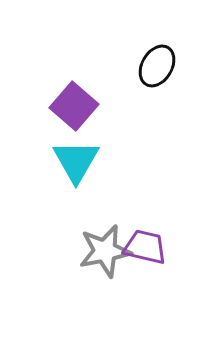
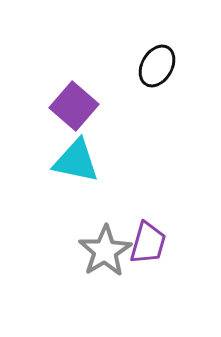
cyan triangle: rotated 48 degrees counterclockwise
purple trapezoid: moved 3 px right, 4 px up; rotated 93 degrees clockwise
gray star: rotated 20 degrees counterclockwise
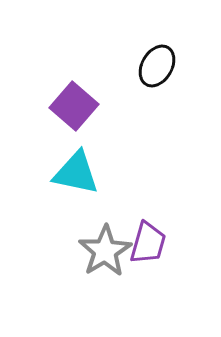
cyan triangle: moved 12 px down
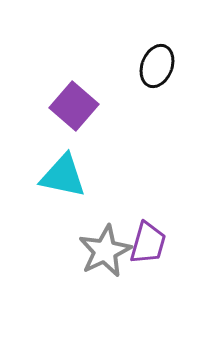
black ellipse: rotated 9 degrees counterclockwise
cyan triangle: moved 13 px left, 3 px down
gray star: rotated 6 degrees clockwise
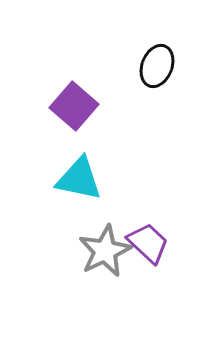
cyan triangle: moved 16 px right, 3 px down
purple trapezoid: rotated 63 degrees counterclockwise
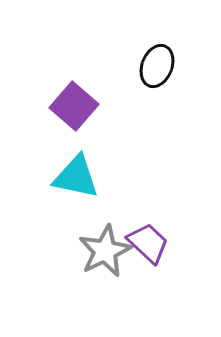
cyan triangle: moved 3 px left, 2 px up
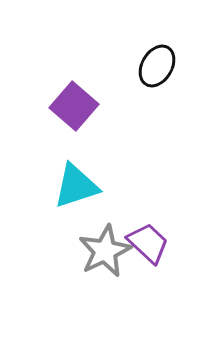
black ellipse: rotated 9 degrees clockwise
cyan triangle: moved 9 px down; rotated 30 degrees counterclockwise
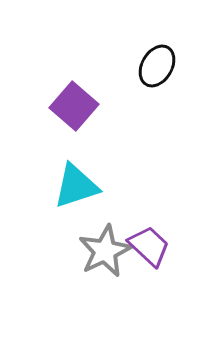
purple trapezoid: moved 1 px right, 3 px down
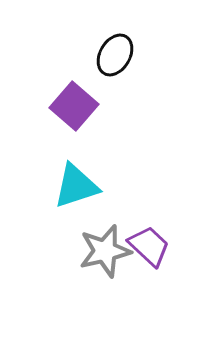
black ellipse: moved 42 px left, 11 px up
gray star: rotated 12 degrees clockwise
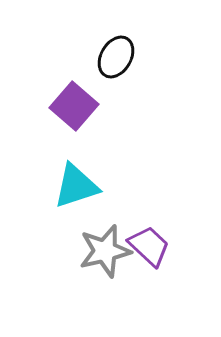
black ellipse: moved 1 px right, 2 px down
